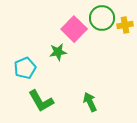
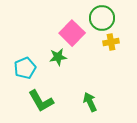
yellow cross: moved 14 px left, 17 px down
pink square: moved 2 px left, 4 px down
green star: moved 5 px down
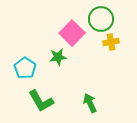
green circle: moved 1 px left, 1 px down
cyan pentagon: rotated 15 degrees counterclockwise
green arrow: moved 1 px down
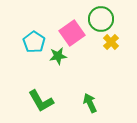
pink square: rotated 10 degrees clockwise
yellow cross: rotated 35 degrees counterclockwise
green star: moved 1 px up
cyan pentagon: moved 9 px right, 26 px up
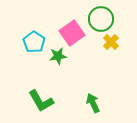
green arrow: moved 3 px right
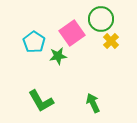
yellow cross: moved 1 px up
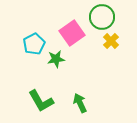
green circle: moved 1 px right, 2 px up
cyan pentagon: moved 2 px down; rotated 10 degrees clockwise
green star: moved 2 px left, 3 px down
green arrow: moved 13 px left
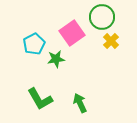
green L-shape: moved 1 px left, 2 px up
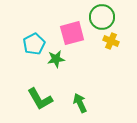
pink square: rotated 20 degrees clockwise
yellow cross: rotated 21 degrees counterclockwise
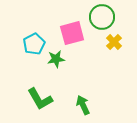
yellow cross: moved 3 px right, 1 px down; rotated 21 degrees clockwise
green arrow: moved 3 px right, 2 px down
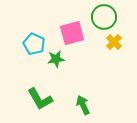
green circle: moved 2 px right
cyan pentagon: rotated 20 degrees counterclockwise
